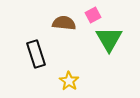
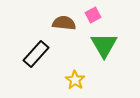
green triangle: moved 5 px left, 6 px down
black rectangle: rotated 60 degrees clockwise
yellow star: moved 6 px right, 1 px up
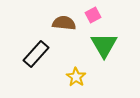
yellow star: moved 1 px right, 3 px up
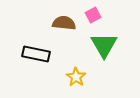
black rectangle: rotated 60 degrees clockwise
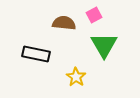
pink square: moved 1 px right
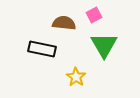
black rectangle: moved 6 px right, 5 px up
